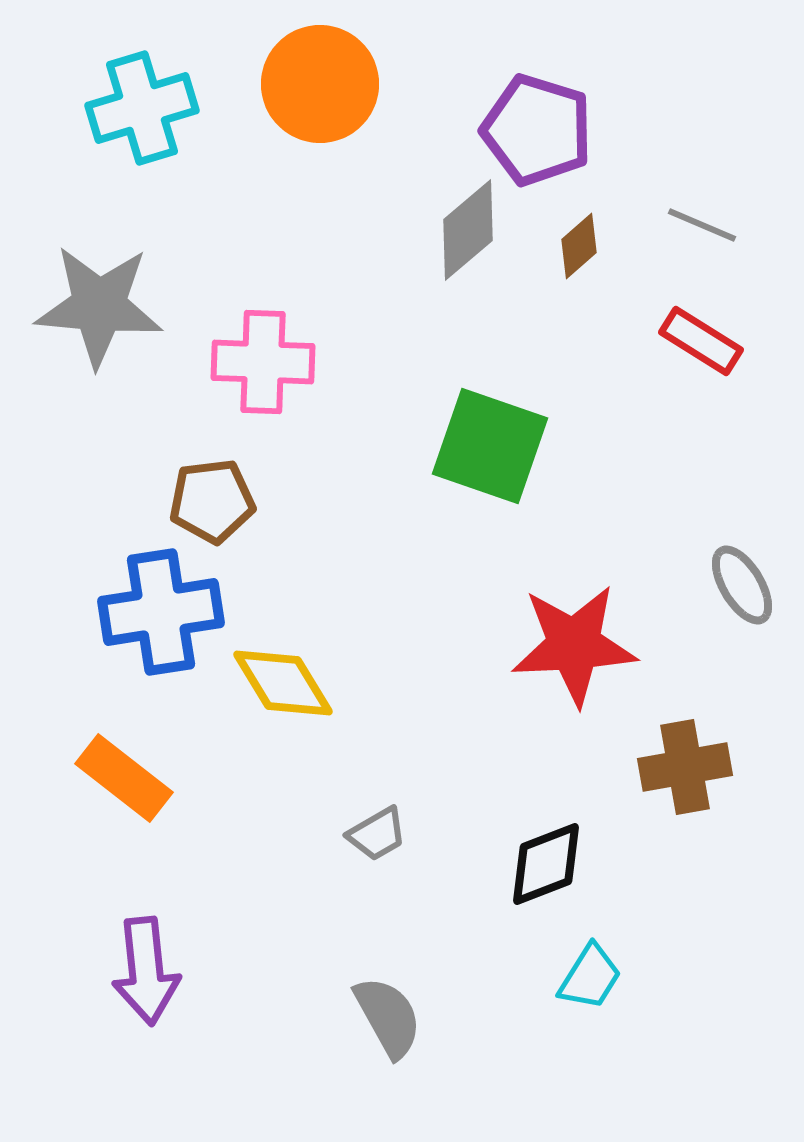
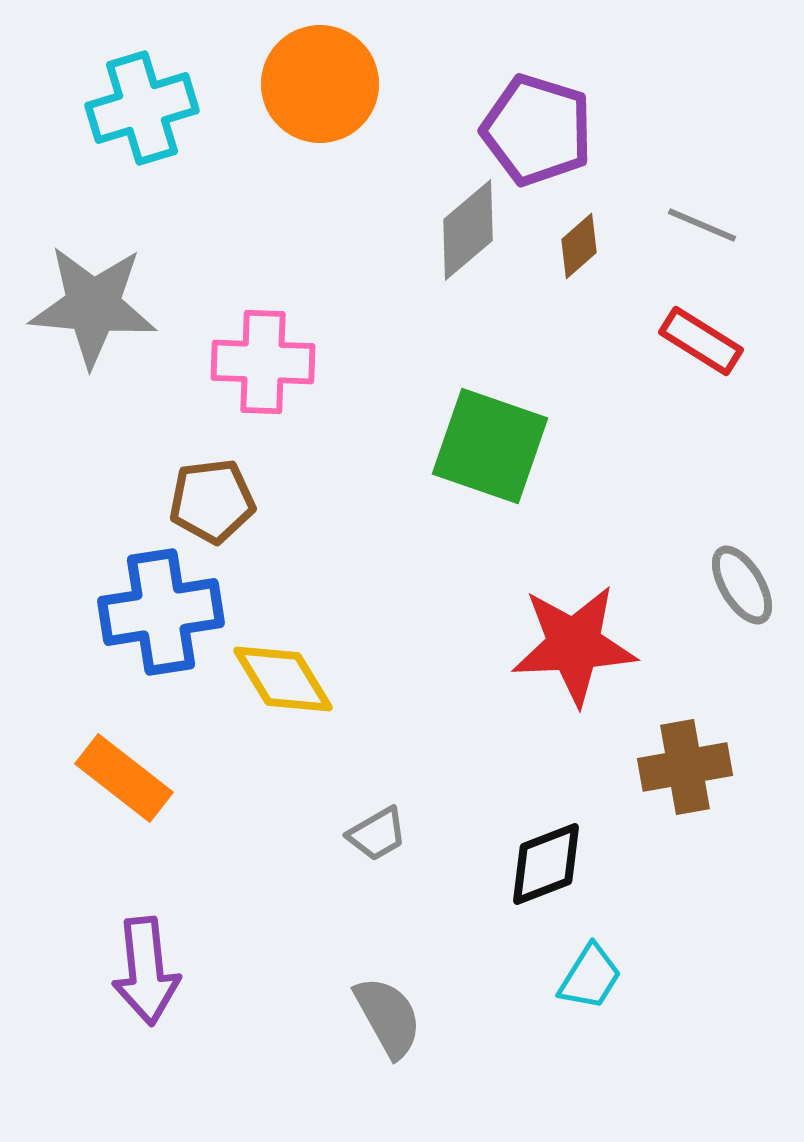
gray star: moved 6 px left
yellow diamond: moved 4 px up
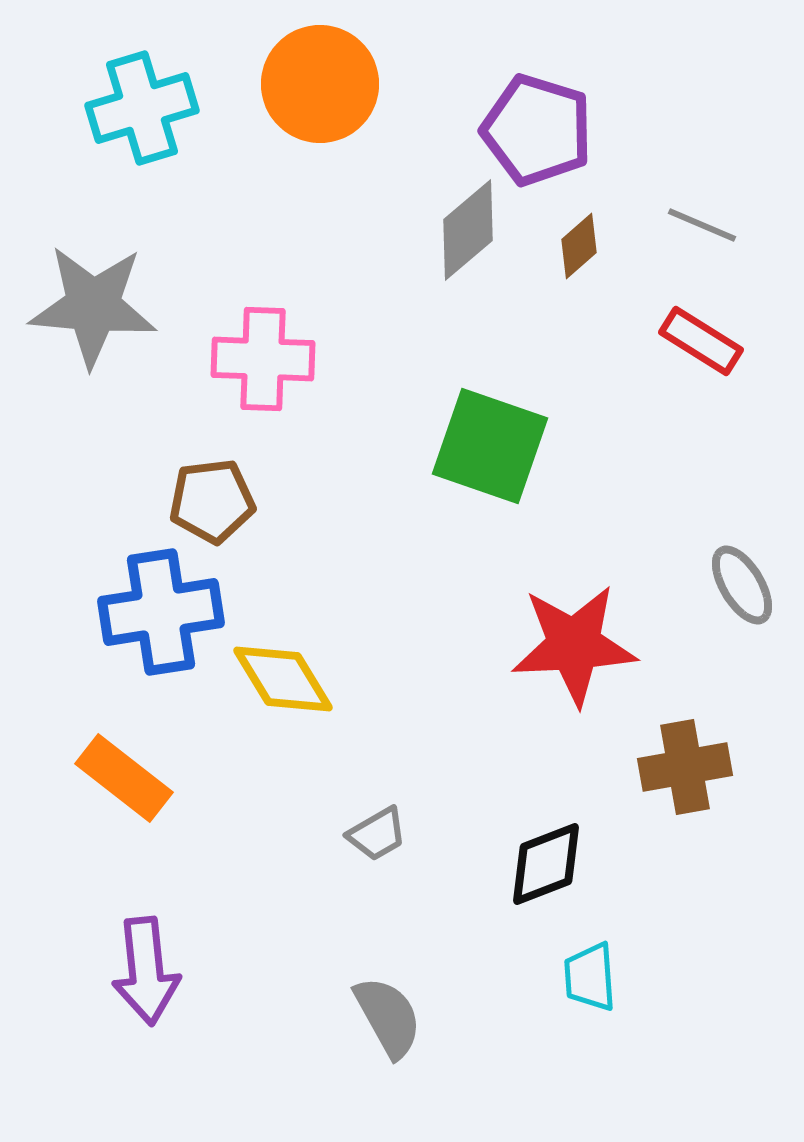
pink cross: moved 3 px up
cyan trapezoid: rotated 144 degrees clockwise
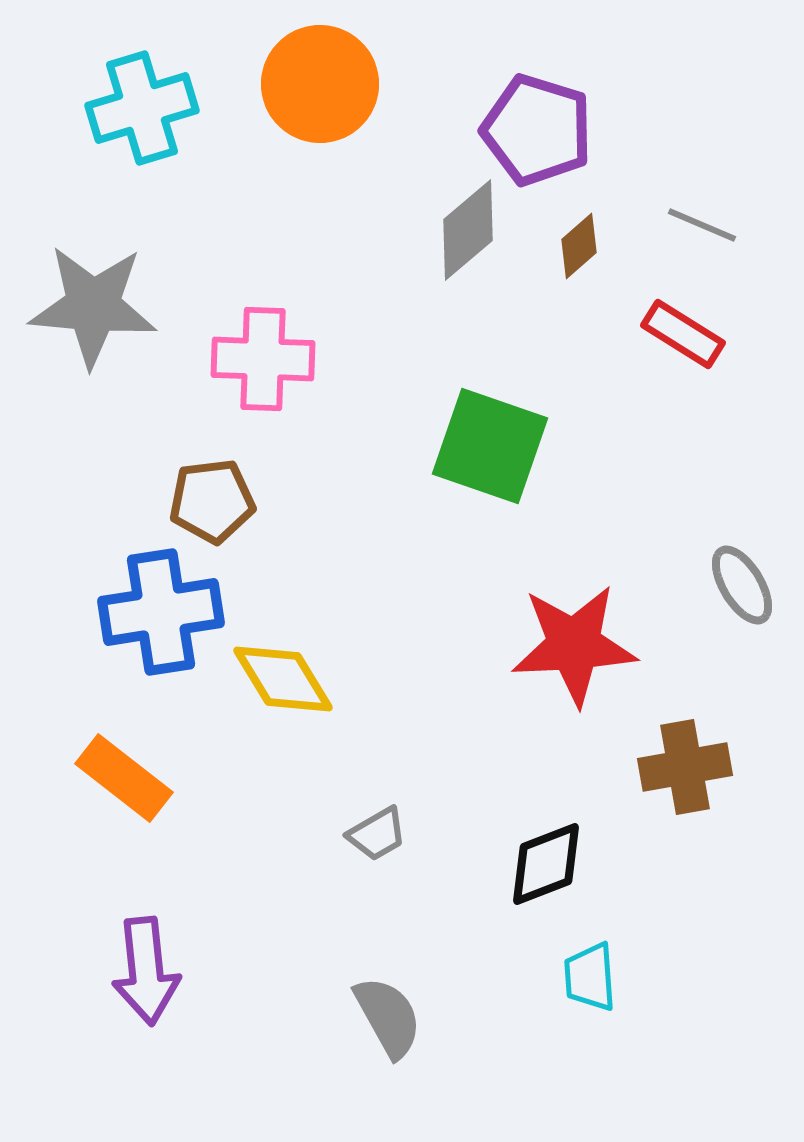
red rectangle: moved 18 px left, 7 px up
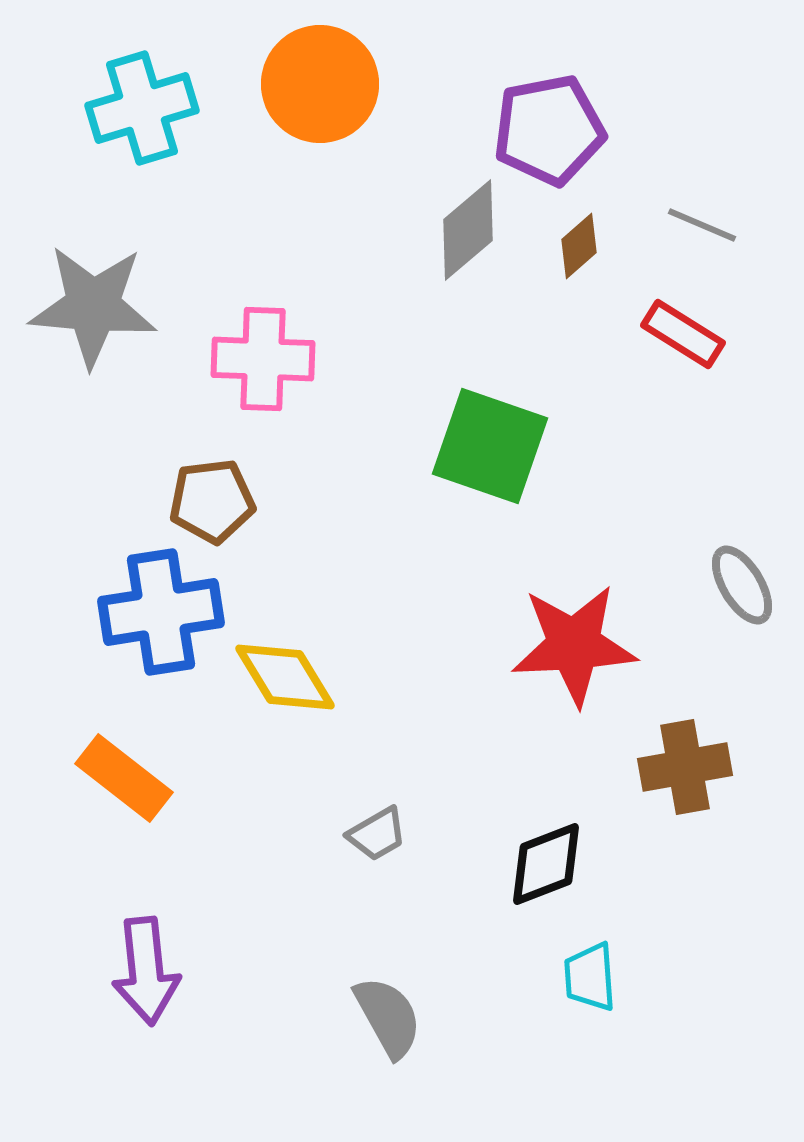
purple pentagon: moved 12 px right; rotated 28 degrees counterclockwise
yellow diamond: moved 2 px right, 2 px up
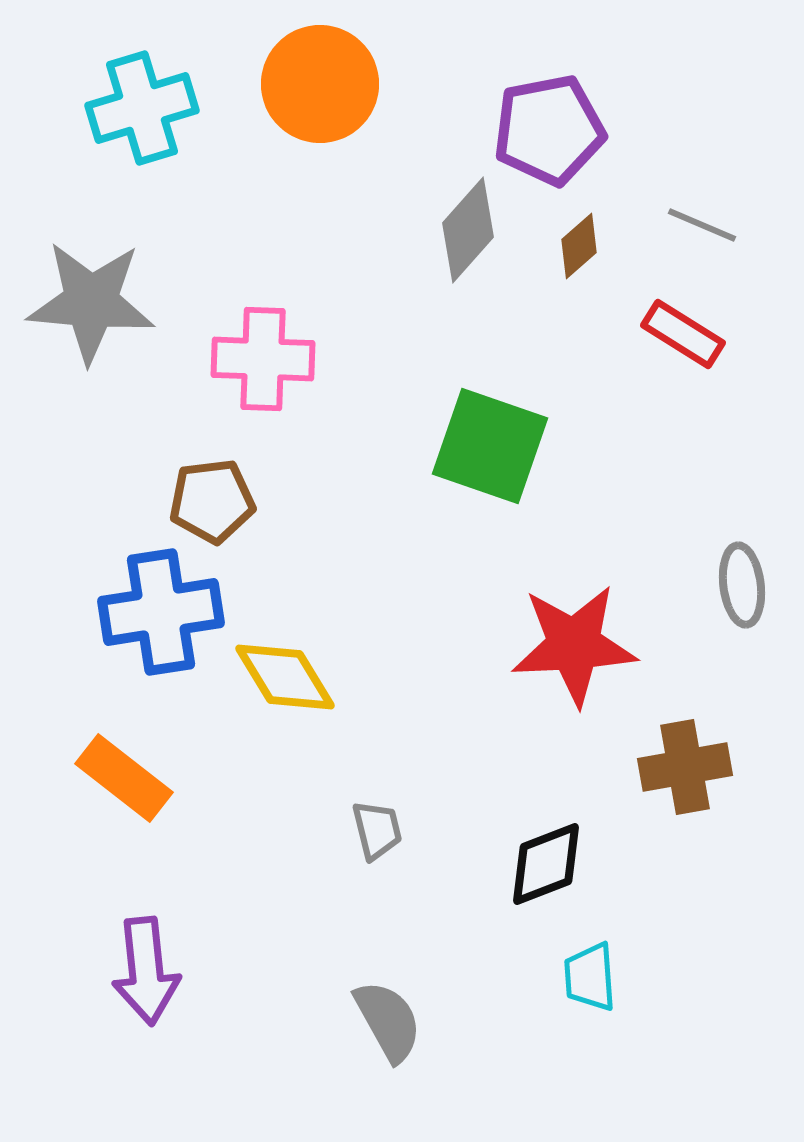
gray diamond: rotated 8 degrees counterclockwise
gray star: moved 2 px left, 4 px up
gray ellipse: rotated 24 degrees clockwise
gray trapezoid: moved 4 px up; rotated 74 degrees counterclockwise
gray semicircle: moved 4 px down
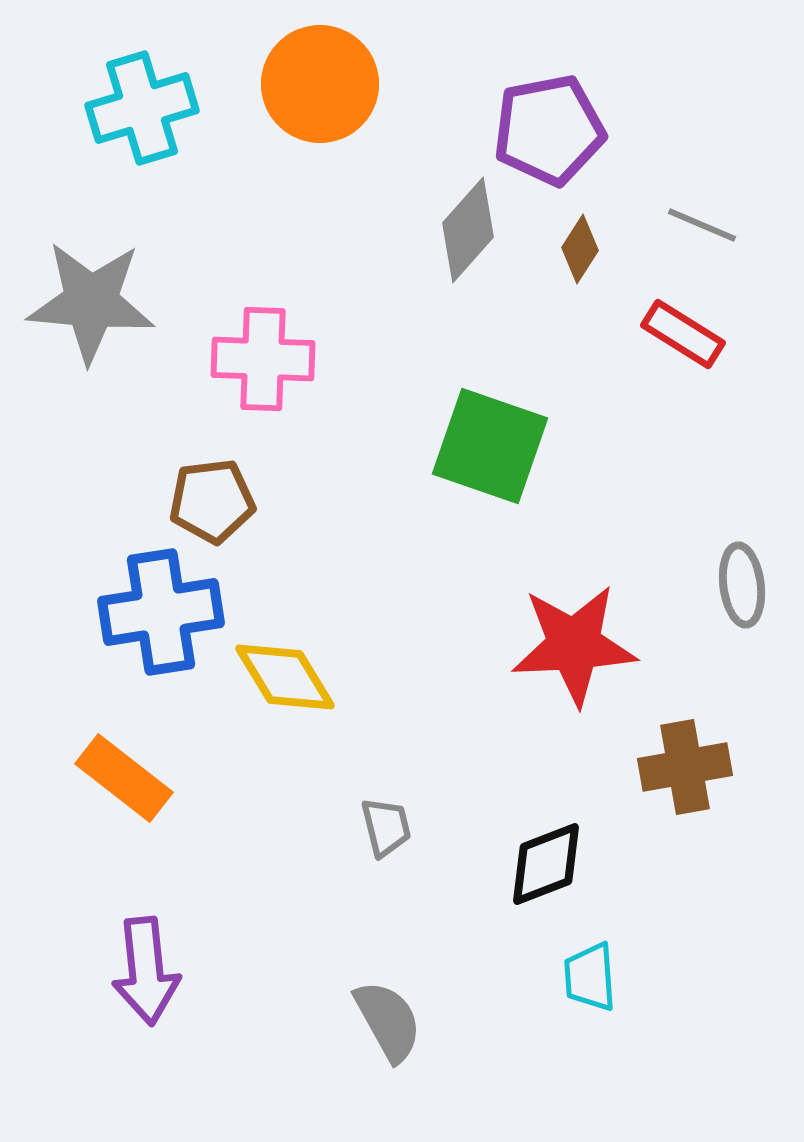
brown diamond: moved 1 px right, 3 px down; rotated 16 degrees counterclockwise
gray trapezoid: moved 9 px right, 3 px up
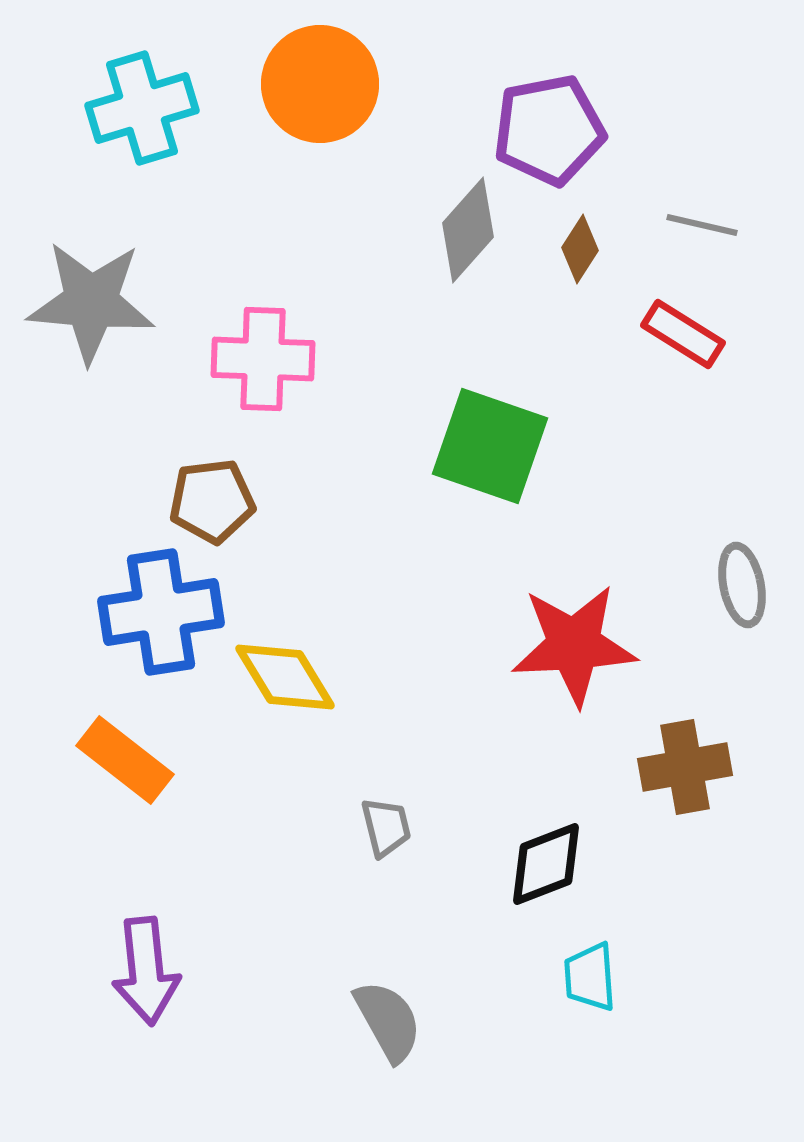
gray line: rotated 10 degrees counterclockwise
gray ellipse: rotated 4 degrees counterclockwise
orange rectangle: moved 1 px right, 18 px up
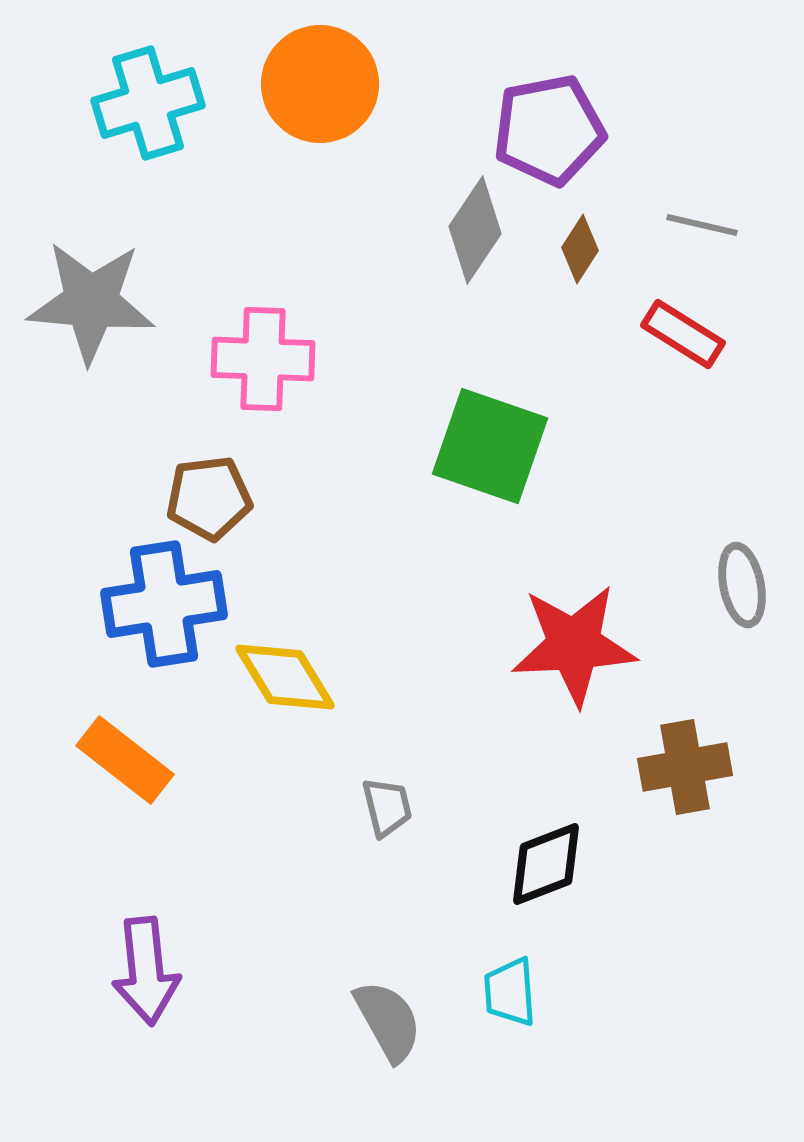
cyan cross: moved 6 px right, 5 px up
gray diamond: moved 7 px right; rotated 8 degrees counterclockwise
brown pentagon: moved 3 px left, 3 px up
blue cross: moved 3 px right, 8 px up
gray trapezoid: moved 1 px right, 20 px up
cyan trapezoid: moved 80 px left, 15 px down
